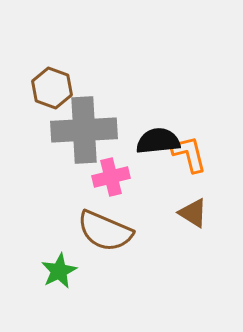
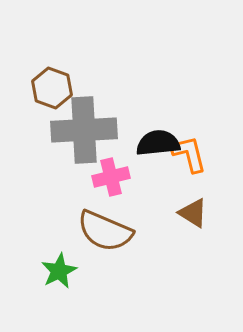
black semicircle: moved 2 px down
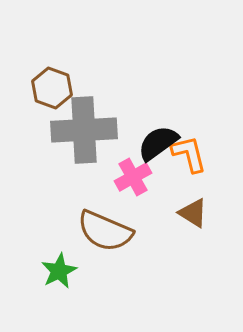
black semicircle: rotated 30 degrees counterclockwise
pink cross: moved 22 px right; rotated 15 degrees counterclockwise
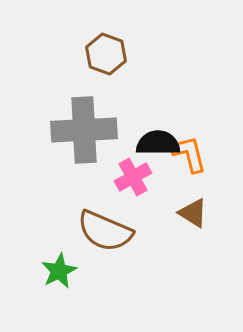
brown hexagon: moved 54 px right, 34 px up
black semicircle: rotated 36 degrees clockwise
